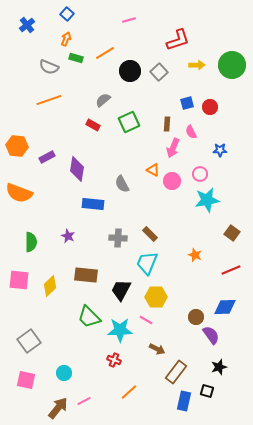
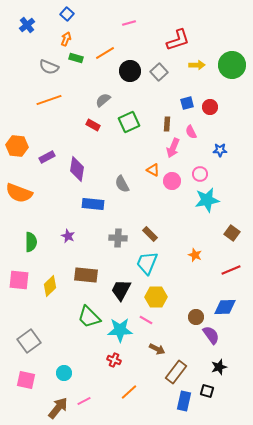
pink line at (129, 20): moved 3 px down
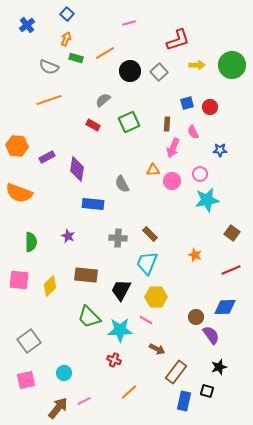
pink semicircle at (191, 132): moved 2 px right
orange triangle at (153, 170): rotated 32 degrees counterclockwise
pink square at (26, 380): rotated 24 degrees counterclockwise
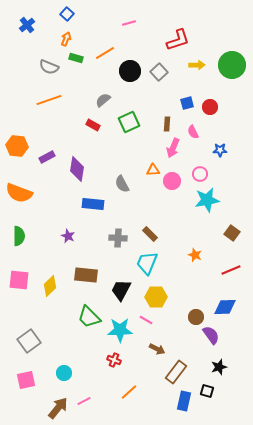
green semicircle at (31, 242): moved 12 px left, 6 px up
